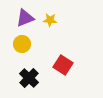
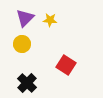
purple triangle: rotated 24 degrees counterclockwise
red square: moved 3 px right
black cross: moved 2 px left, 5 px down
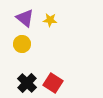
purple triangle: rotated 36 degrees counterclockwise
red square: moved 13 px left, 18 px down
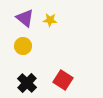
yellow circle: moved 1 px right, 2 px down
red square: moved 10 px right, 3 px up
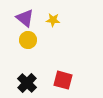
yellow star: moved 3 px right
yellow circle: moved 5 px right, 6 px up
red square: rotated 18 degrees counterclockwise
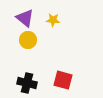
black cross: rotated 30 degrees counterclockwise
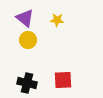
yellow star: moved 4 px right
red square: rotated 18 degrees counterclockwise
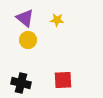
black cross: moved 6 px left
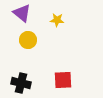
purple triangle: moved 3 px left, 5 px up
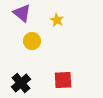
yellow star: rotated 24 degrees clockwise
yellow circle: moved 4 px right, 1 px down
black cross: rotated 36 degrees clockwise
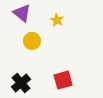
red square: rotated 12 degrees counterclockwise
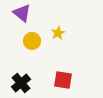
yellow star: moved 1 px right, 13 px down; rotated 16 degrees clockwise
red square: rotated 24 degrees clockwise
